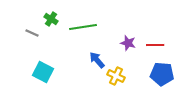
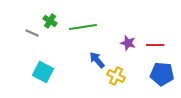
green cross: moved 1 px left, 2 px down
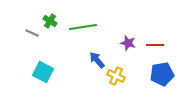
blue pentagon: rotated 15 degrees counterclockwise
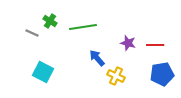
blue arrow: moved 2 px up
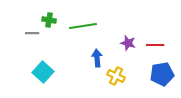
green cross: moved 1 px left, 1 px up; rotated 24 degrees counterclockwise
green line: moved 1 px up
gray line: rotated 24 degrees counterclockwise
blue arrow: rotated 36 degrees clockwise
cyan square: rotated 15 degrees clockwise
